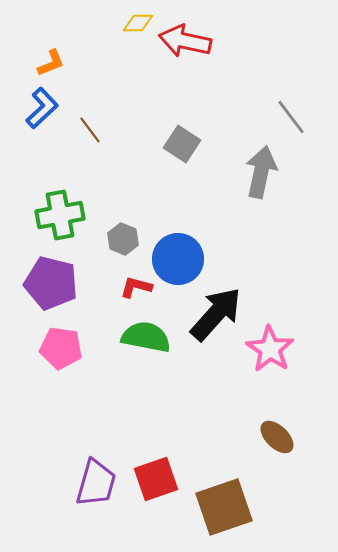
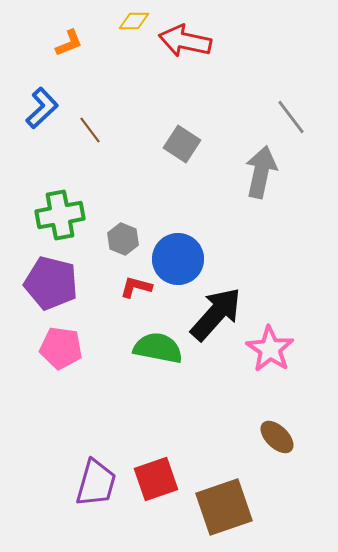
yellow diamond: moved 4 px left, 2 px up
orange L-shape: moved 18 px right, 20 px up
green semicircle: moved 12 px right, 11 px down
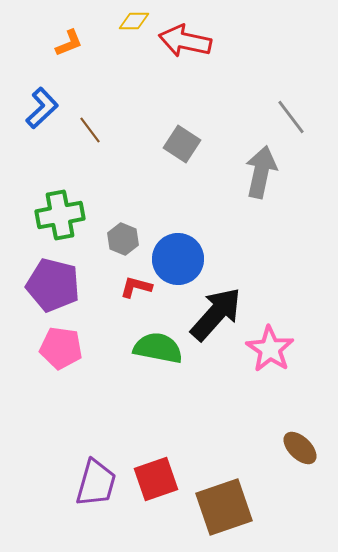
purple pentagon: moved 2 px right, 2 px down
brown ellipse: moved 23 px right, 11 px down
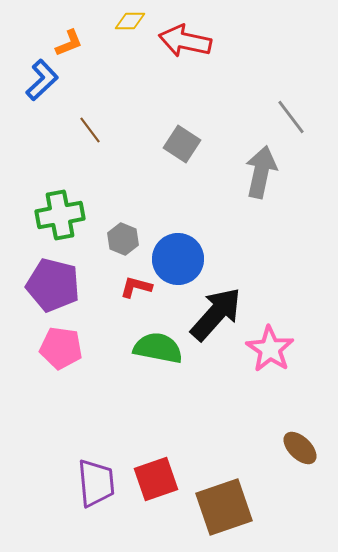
yellow diamond: moved 4 px left
blue L-shape: moved 28 px up
purple trapezoid: rotated 21 degrees counterclockwise
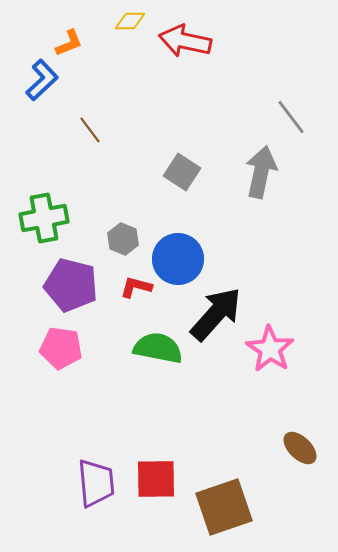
gray square: moved 28 px down
green cross: moved 16 px left, 3 px down
purple pentagon: moved 18 px right
red square: rotated 18 degrees clockwise
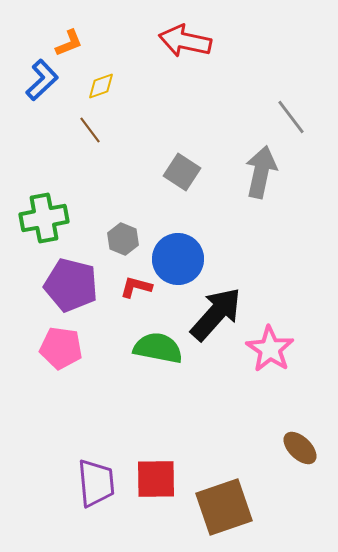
yellow diamond: moved 29 px left, 65 px down; rotated 20 degrees counterclockwise
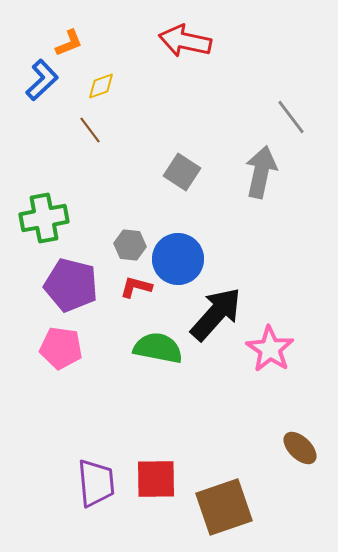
gray hexagon: moved 7 px right, 6 px down; rotated 16 degrees counterclockwise
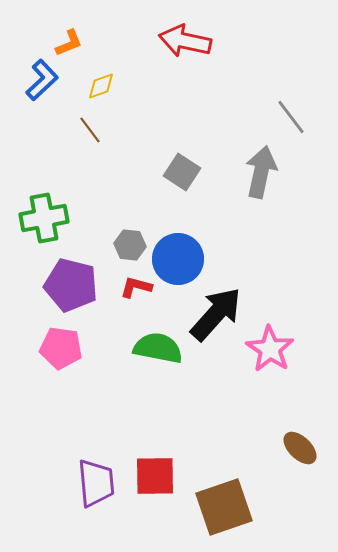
red square: moved 1 px left, 3 px up
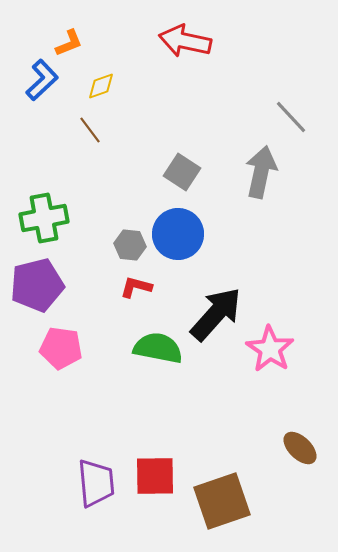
gray line: rotated 6 degrees counterclockwise
blue circle: moved 25 px up
purple pentagon: moved 34 px left; rotated 28 degrees counterclockwise
brown square: moved 2 px left, 6 px up
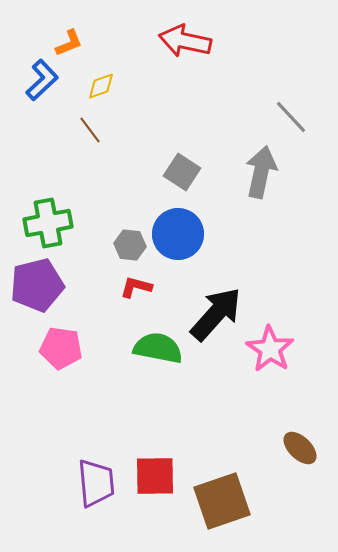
green cross: moved 4 px right, 5 px down
